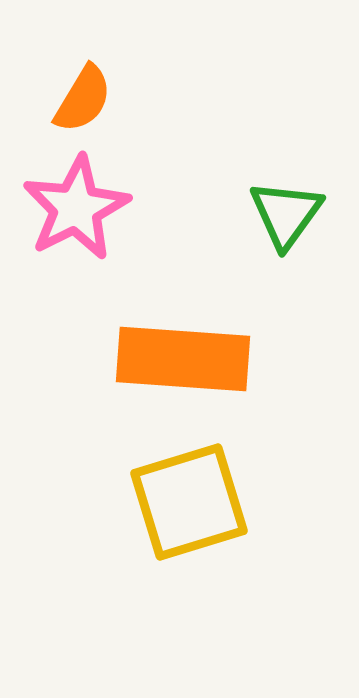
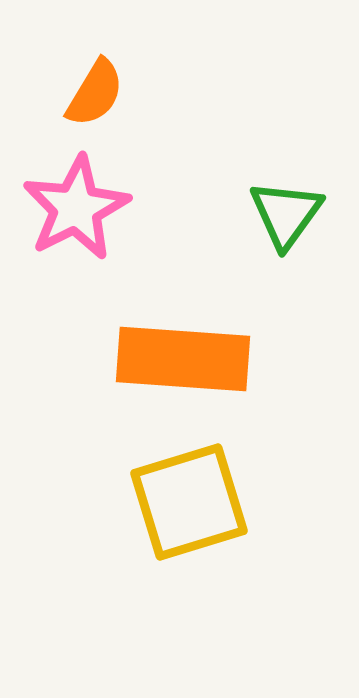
orange semicircle: moved 12 px right, 6 px up
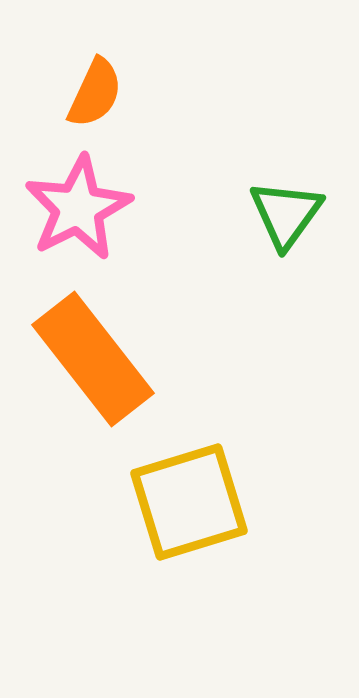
orange semicircle: rotated 6 degrees counterclockwise
pink star: moved 2 px right
orange rectangle: moved 90 px left; rotated 48 degrees clockwise
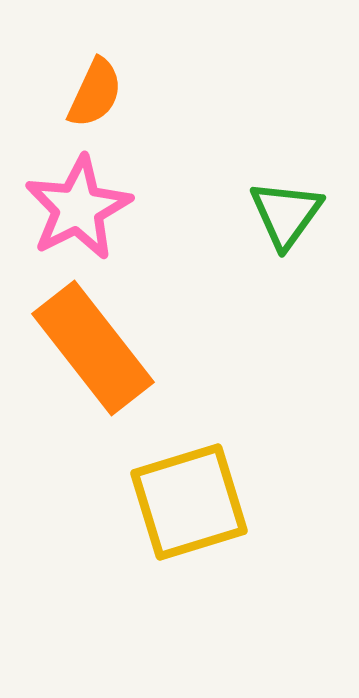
orange rectangle: moved 11 px up
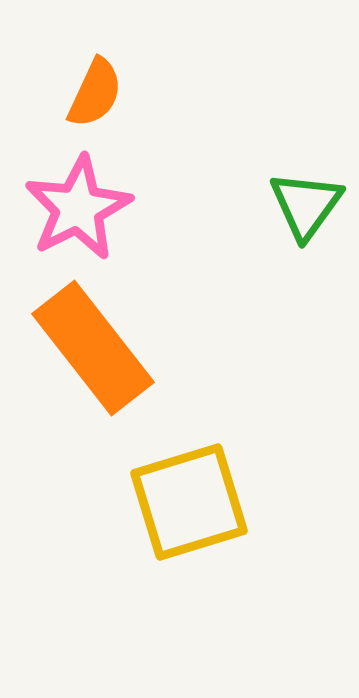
green triangle: moved 20 px right, 9 px up
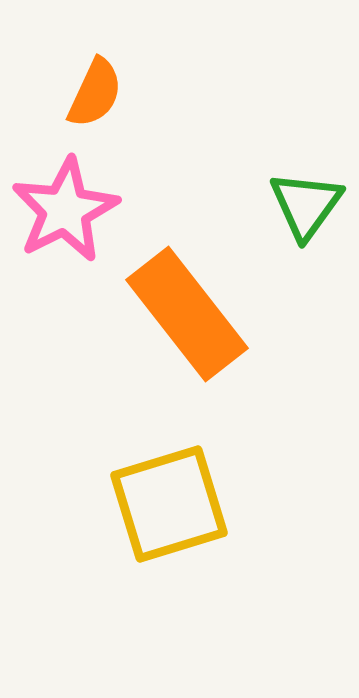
pink star: moved 13 px left, 2 px down
orange rectangle: moved 94 px right, 34 px up
yellow square: moved 20 px left, 2 px down
